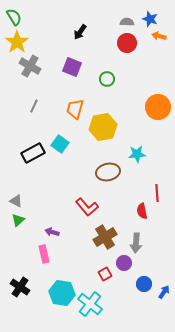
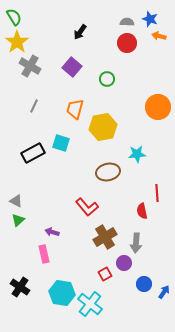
purple square: rotated 18 degrees clockwise
cyan square: moved 1 px right, 1 px up; rotated 18 degrees counterclockwise
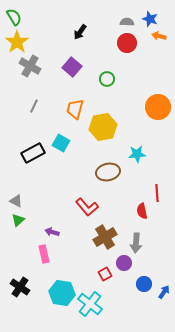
cyan square: rotated 12 degrees clockwise
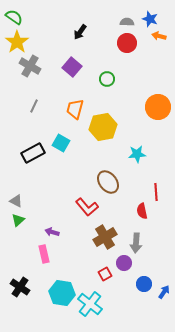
green semicircle: rotated 24 degrees counterclockwise
brown ellipse: moved 10 px down; rotated 65 degrees clockwise
red line: moved 1 px left, 1 px up
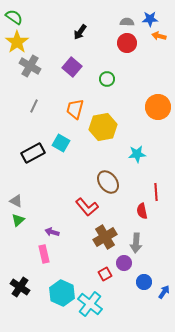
blue star: rotated 21 degrees counterclockwise
blue circle: moved 2 px up
cyan hexagon: rotated 15 degrees clockwise
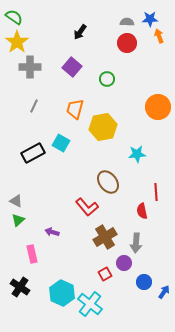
orange arrow: rotated 56 degrees clockwise
gray cross: moved 1 px down; rotated 30 degrees counterclockwise
pink rectangle: moved 12 px left
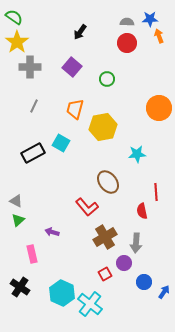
orange circle: moved 1 px right, 1 px down
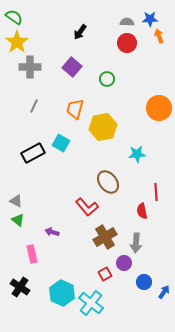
green triangle: rotated 40 degrees counterclockwise
cyan cross: moved 1 px right, 1 px up
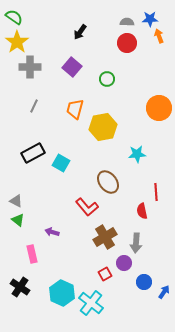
cyan square: moved 20 px down
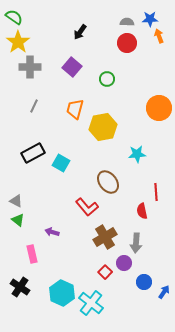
yellow star: moved 1 px right
red square: moved 2 px up; rotated 16 degrees counterclockwise
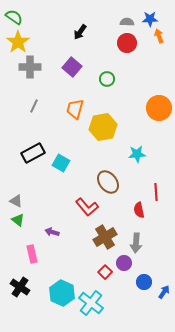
red semicircle: moved 3 px left, 1 px up
